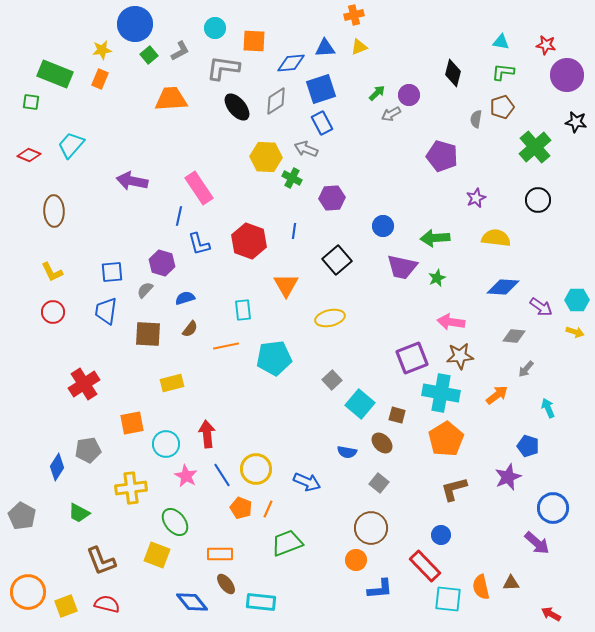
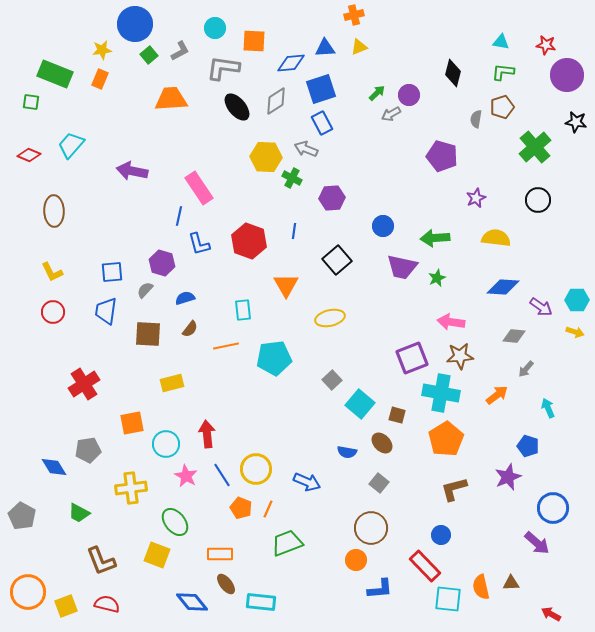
purple arrow at (132, 181): moved 10 px up
blue diamond at (57, 467): moved 3 px left; rotated 64 degrees counterclockwise
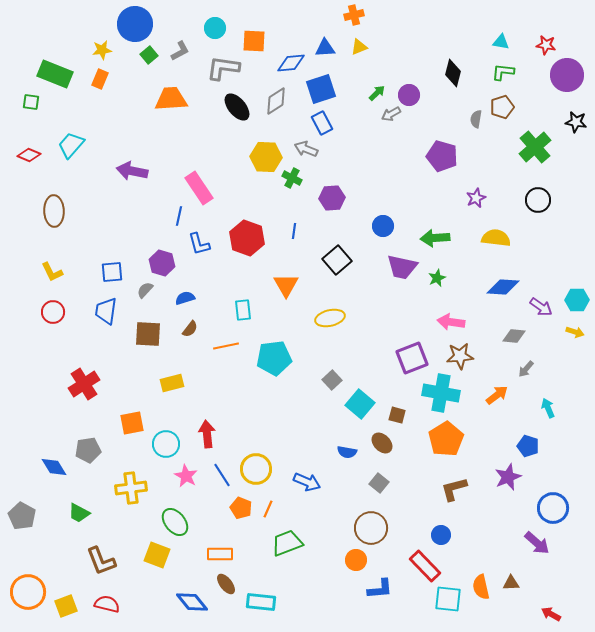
red hexagon at (249, 241): moved 2 px left, 3 px up
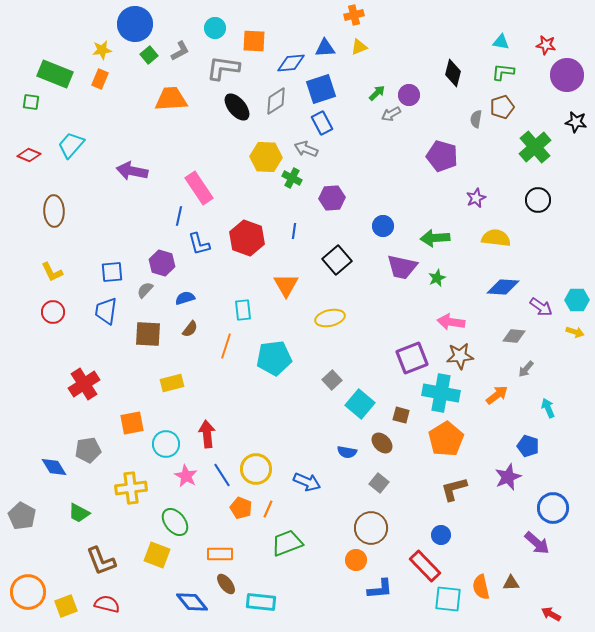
orange line at (226, 346): rotated 60 degrees counterclockwise
brown square at (397, 415): moved 4 px right
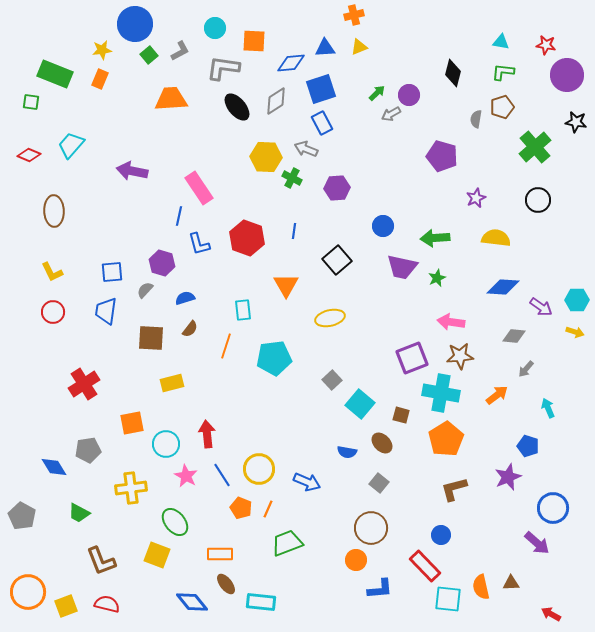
purple hexagon at (332, 198): moved 5 px right, 10 px up
brown square at (148, 334): moved 3 px right, 4 px down
yellow circle at (256, 469): moved 3 px right
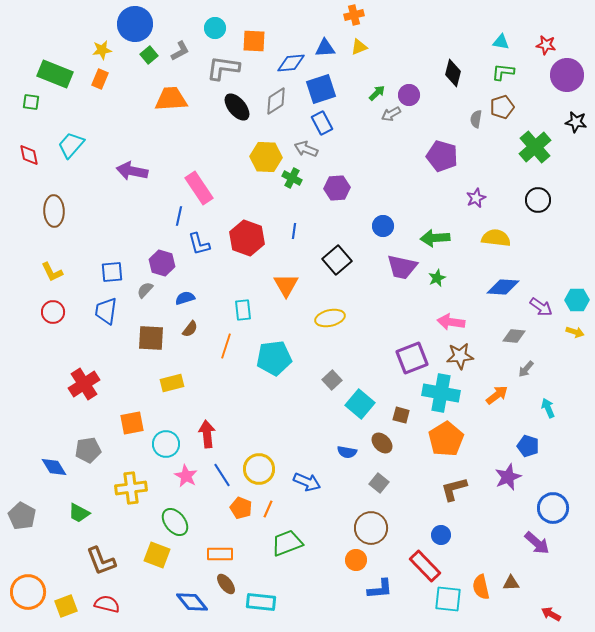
red diamond at (29, 155): rotated 55 degrees clockwise
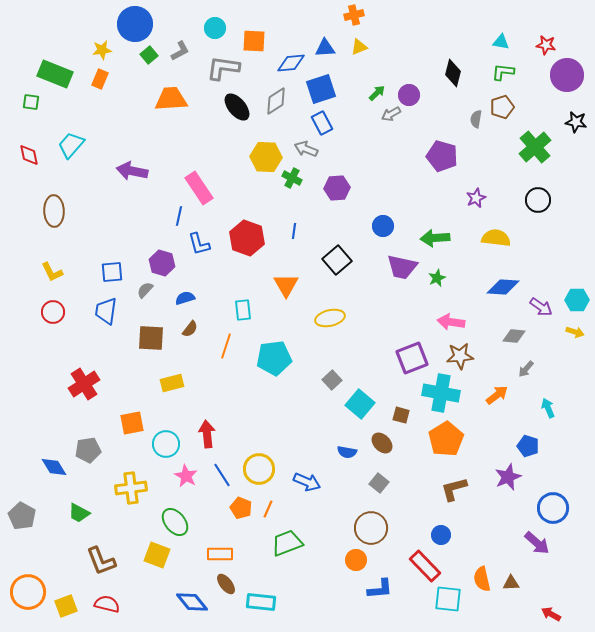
orange semicircle at (481, 587): moved 1 px right, 8 px up
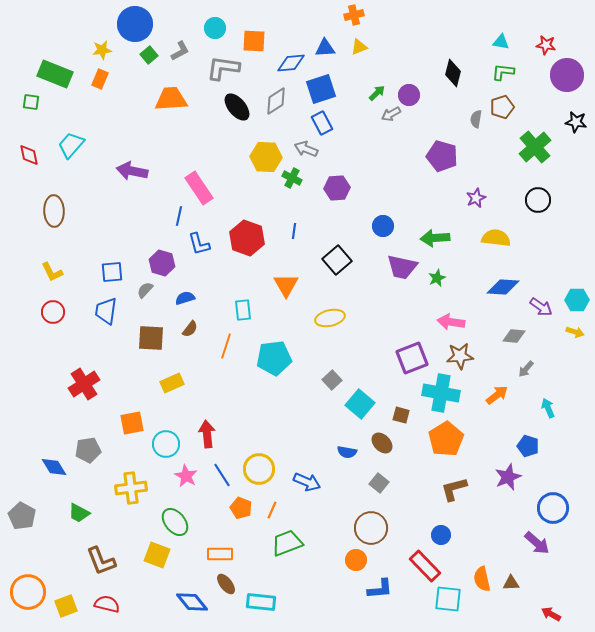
yellow rectangle at (172, 383): rotated 10 degrees counterclockwise
orange line at (268, 509): moved 4 px right, 1 px down
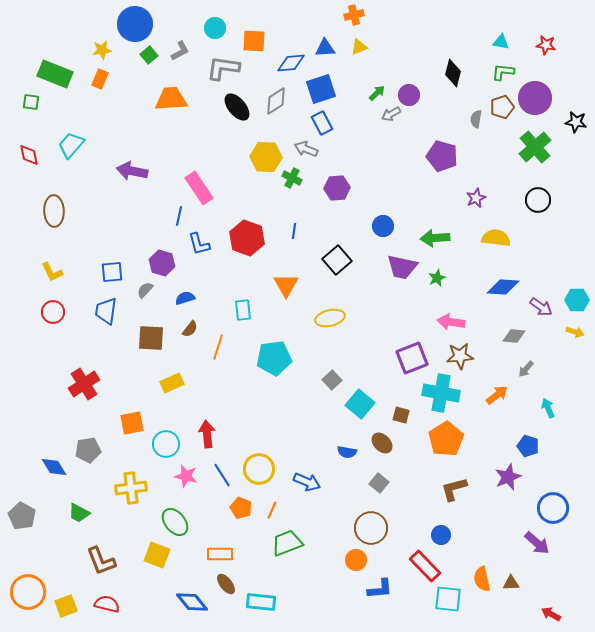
purple circle at (567, 75): moved 32 px left, 23 px down
orange line at (226, 346): moved 8 px left, 1 px down
pink star at (186, 476): rotated 15 degrees counterclockwise
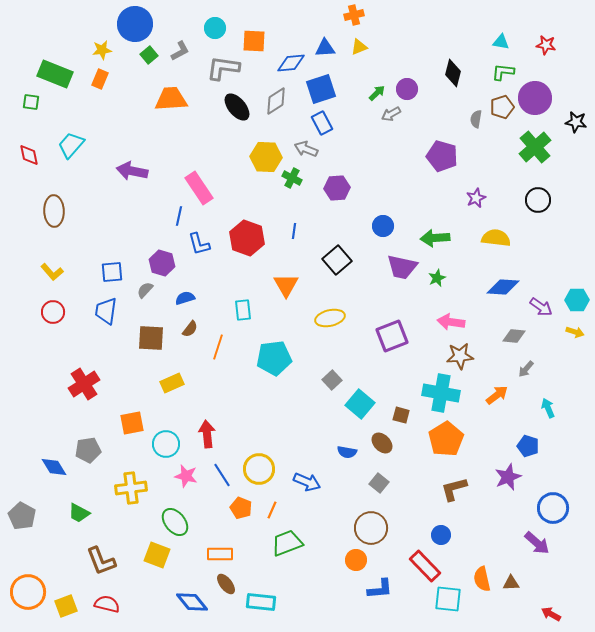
purple circle at (409, 95): moved 2 px left, 6 px up
yellow L-shape at (52, 272): rotated 15 degrees counterclockwise
purple square at (412, 358): moved 20 px left, 22 px up
